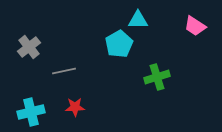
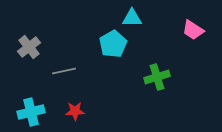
cyan triangle: moved 6 px left, 2 px up
pink trapezoid: moved 2 px left, 4 px down
cyan pentagon: moved 6 px left
red star: moved 4 px down
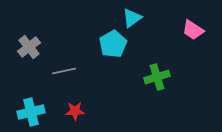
cyan triangle: rotated 35 degrees counterclockwise
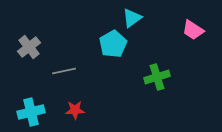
red star: moved 1 px up
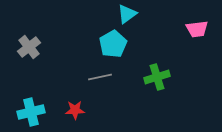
cyan triangle: moved 5 px left, 4 px up
pink trapezoid: moved 4 px right, 1 px up; rotated 40 degrees counterclockwise
gray line: moved 36 px right, 6 px down
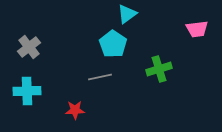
cyan pentagon: rotated 8 degrees counterclockwise
green cross: moved 2 px right, 8 px up
cyan cross: moved 4 px left, 21 px up; rotated 12 degrees clockwise
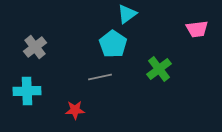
gray cross: moved 6 px right
green cross: rotated 20 degrees counterclockwise
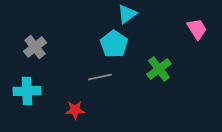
pink trapezoid: rotated 115 degrees counterclockwise
cyan pentagon: moved 1 px right
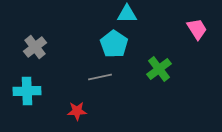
cyan triangle: rotated 35 degrees clockwise
red star: moved 2 px right, 1 px down
